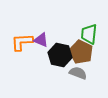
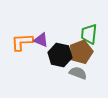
brown pentagon: rotated 25 degrees clockwise
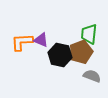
gray semicircle: moved 14 px right, 3 px down
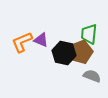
orange L-shape: rotated 20 degrees counterclockwise
black hexagon: moved 4 px right, 2 px up
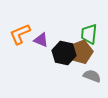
orange L-shape: moved 2 px left, 8 px up
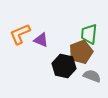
black hexagon: moved 13 px down
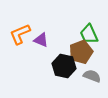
green trapezoid: rotated 30 degrees counterclockwise
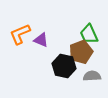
gray semicircle: rotated 24 degrees counterclockwise
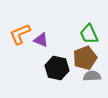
brown pentagon: moved 4 px right, 6 px down
black hexagon: moved 7 px left, 2 px down
